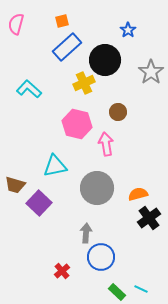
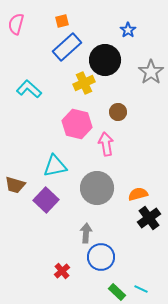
purple square: moved 7 px right, 3 px up
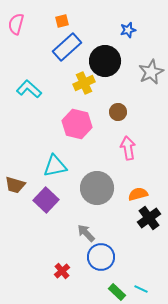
blue star: rotated 21 degrees clockwise
black circle: moved 1 px down
gray star: rotated 10 degrees clockwise
pink arrow: moved 22 px right, 4 px down
gray arrow: rotated 48 degrees counterclockwise
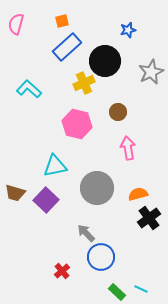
brown trapezoid: moved 8 px down
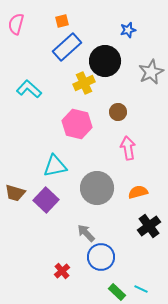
orange semicircle: moved 2 px up
black cross: moved 8 px down
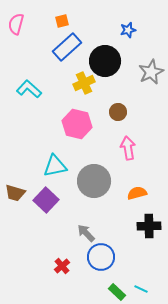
gray circle: moved 3 px left, 7 px up
orange semicircle: moved 1 px left, 1 px down
black cross: rotated 35 degrees clockwise
red cross: moved 5 px up
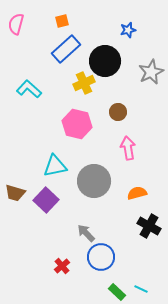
blue rectangle: moved 1 px left, 2 px down
black cross: rotated 30 degrees clockwise
